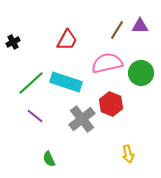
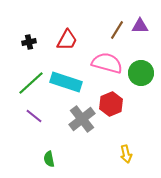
black cross: moved 16 px right; rotated 16 degrees clockwise
pink semicircle: rotated 28 degrees clockwise
red hexagon: rotated 15 degrees clockwise
purple line: moved 1 px left
yellow arrow: moved 2 px left
green semicircle: rotated 14 degrees clockwise
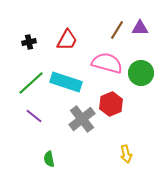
purple triangle: moved 2 px down
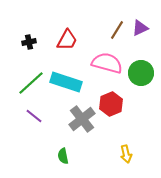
purple triangle: rotated 24 degrees counterclockwise
green semicircle: moved 14 px right, 3 px up
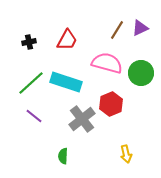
green semicircle: rotated 14 degrees clockwise
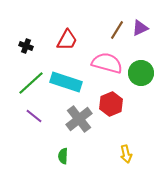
black cross: moved 3 px left, 4 px down; rotated 32 degrees clockwise
gray cross: moved 3 px left
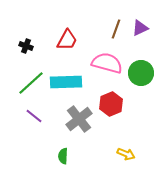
brown line: moved 1 px left, 1 px up; rotated 12 degrees counterclockwise
cyan rectangle: rotated 20 degrees counterclockwise
yellow arrow: rotated 54 degrees counterclockwise
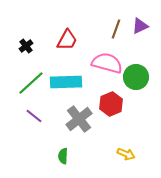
purple triangle: moved 2 px up
black cross: rotated 32 degrees clockwise
green circle: moved 5 px left, 4 px down
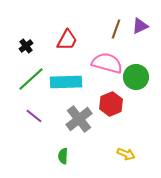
green line: moved 4 px up
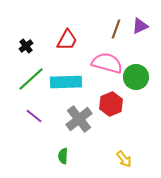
yellow arrow: moved 2 px left, 5 px down; rotated 30 degrees clockwise
